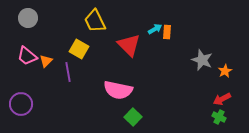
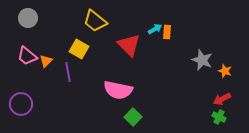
yellow trapezoid: rotated 25 degrees counterclockwise
orange star: rotated 24 degrees counterclockwise
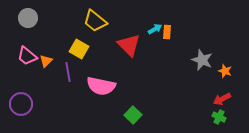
pink semicircle: moved 17 px left, 4 px up
green square: moved 2 px up
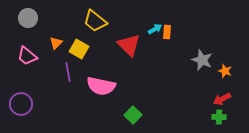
orange triangle: moved 10 px right, 18 px up
green cross: rotated 24 degrees counterclockwise
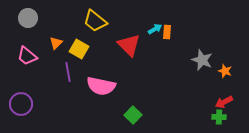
red arrow: moved 2 px right, 3 px down
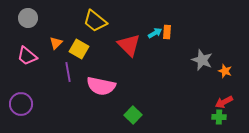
cyan arrow: moved 4 px down
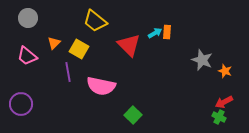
orange triangle: moved 2 px left
green cross: rotated 24 degrees clockwise
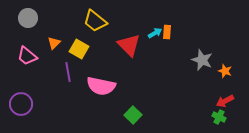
red arrow: moved 1 px right, 1 px up
